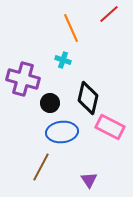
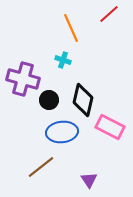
black diamond: moved 5 px left, 2 px down
black circle: moved 1 px left, 3 px up
brown line: rotated 24 degrees clockwise
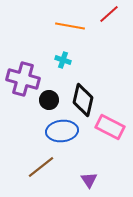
orange line: moved 1 px left, 2 px up; rotated 56 degrees counterclockwise
blue ellipse: moved 1 px up
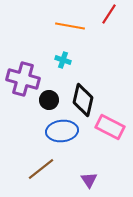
red line: rotated 15 degrees counterclockwise
brown line: moved 2 px down
